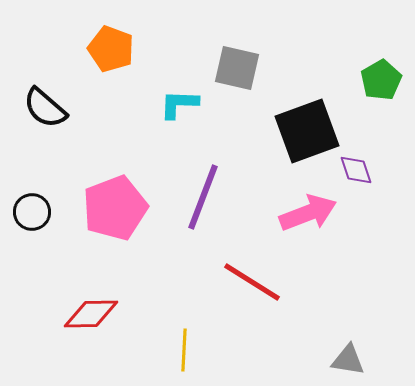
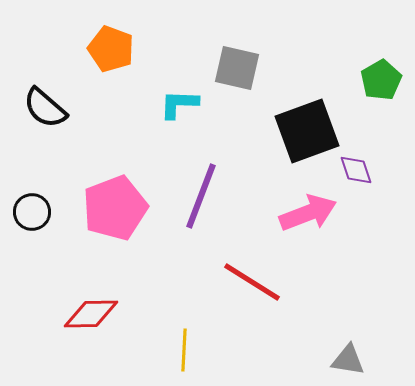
purple line: moved 2 px left, 1 px up
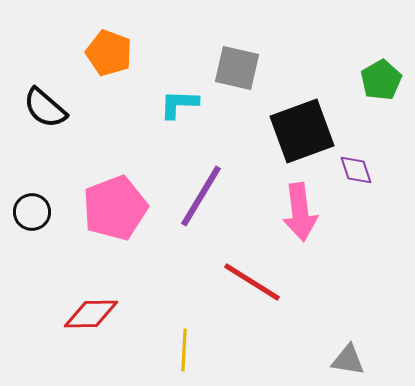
orange pentagon: moved 2 px left, 4 px down
black square: moved 5 px left
purple line: rotated 10 degrees clockwise
pink arrow: moved 8 px left, 1 px up; rotated 104 degrees clockwise
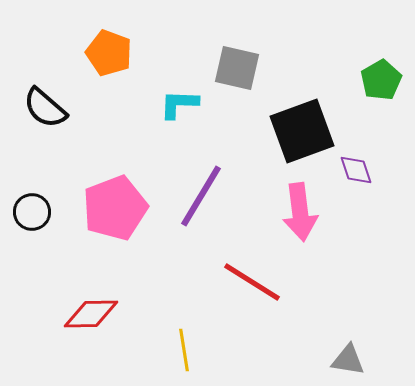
yellow line: rotated 12 degrees counterclockwise
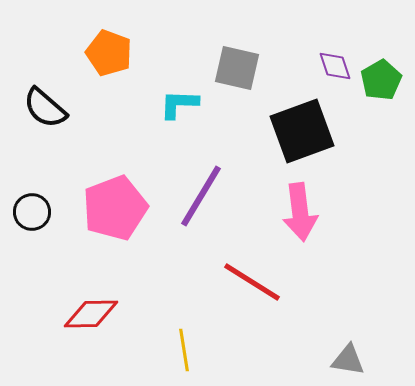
purple diamond: moved 21 px left, 104 px up
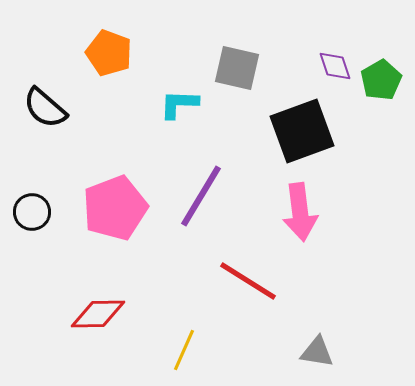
red line: moved 4 px left, 1 px up
red diamond: moved 7 px right
yellow line: rotated 33 degrees clockwise
gray triangle: moved 31 px left, 8 px up
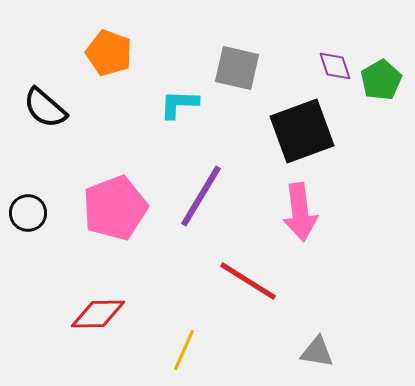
black circle: moved 4 px left, 1 px down
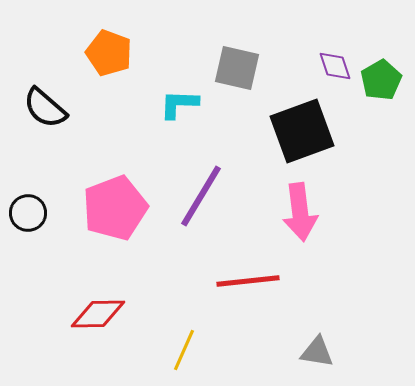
red line: rotated 38 degrees counterclockwise
